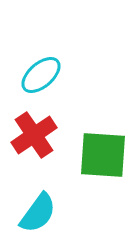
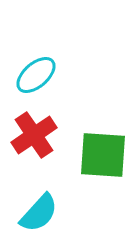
cyan ellipse: moved 5 px left
cyan semicircle: moved 1 px right; rotated 6 degrees clockwise
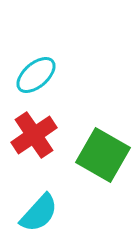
green square: rotated 26 degrees clockwise
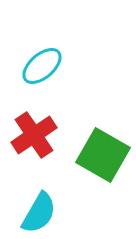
cyan ellipse: moved 6 px right, 9 px up
cyan semicircle: rotated 12 degrees counterclockwise
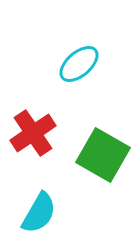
cyan ellipse: moved 37 px right, 2 px up
red cross: moved 1 px left, 2 px up
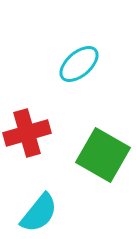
red cross: moved 6 px left; rotated 18 degrees clockwise
cyan semicircle: rotated 9 degrees clockwise
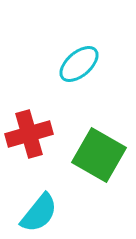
red cross: moved 2 px right, 1 px down
green square: moved 4 px left
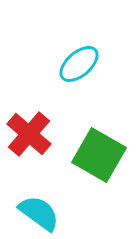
red cross: rotated 33 degrees counterclockwise
cyan semicircle: rotated 93 degrees counterclockwise
